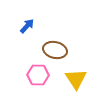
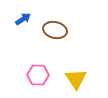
blue arrow: moved 4 px left, 7 px up; rotated 14 degrees clockwise
brown ellipse: moved 20 px up
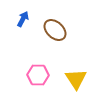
blue arrow: rotated 28 degrees counterclockwise
brown ellipse: rotated 30 degrees clockwise
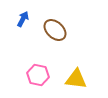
pink hexagon: rotated 10 degrees clockwise
yellow triangle: rotated 50 degrees counterclockwise
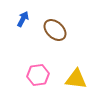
pink hexagon: rotated 20 degrees counterclockwise
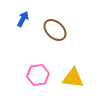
yellow triangle: moved 3 px left, 1 px up
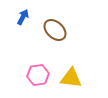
blue arrow: moved 2 px up
yellow triangle: moved 2 px left
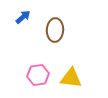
blue arrow: rotated 21 degrees clockwise
brown ellipse: rotated 50 degrees clockwise
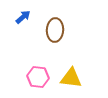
pink hexagon: moved 2 px down; rotated 15 degrees clockwise
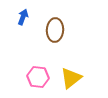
blue arrow: rotated 28 degrees counterclockwise
yellow triangle: rotated 45 degrees counterclockwise
